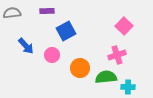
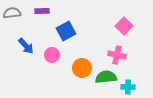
purple rectangle: moved 5 px left
pink cross: rotated 30 degrees clockwise
orange circle: moved 2 px right
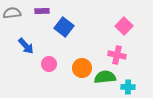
blue square: moved 2 px left, 4 px up; rotated 24 degrees counterclockwise
pink circle: moved 3 px left, 9 px down
green semicircle: moved 1 px left
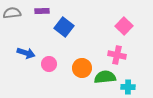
blue arrow: moved 7 px down; rotated 30 degrees counterclockwise
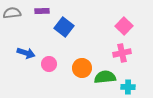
pink cross: moved 5 px right, 2 px up; rotated 24 degrees counterclockwise
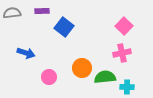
pink circle: moved 13 px down
cyan cross: moved 1 px left
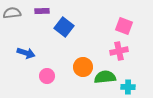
pink square: rotated 24 degrees counterclockwise
pink cross: moved 3 px left, 2 px up
orange circle: moved 1 px right, 1 px up
pink circle: moved 2 px left, 1 px up
cyan cross: moved 1 px right
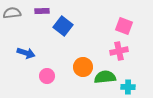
blue square: moved 1 px left, 1 px up
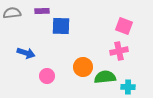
blue square: moved 2 px left; rotated 36 degrees counterclockwise
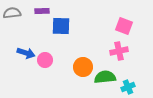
pink circle: moved 2 px left, 16 px up
cyan cross: rotated 24 degrees counterclockwise
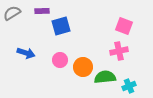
gray semicircle: rotated 24 degrees counterclockwise
blue square: rotated 18 degrees counterclockwise
pink circle: moved 15 px right
cyan cross: moved 1 px right, 1 px up
